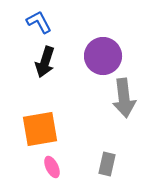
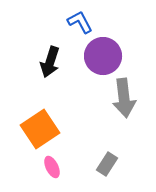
blue L-shape: moved 41 px right
black arrow: moved 5 px right
orange square: rotated 24 degrees counterclockwise
gray rectangle: rotated 20 degrees clockwise
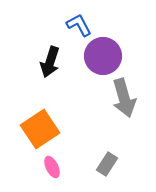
blue L-shape: moved 1 px left, 3 px down
gray arrow: rotated 9 degrees counterclockwise
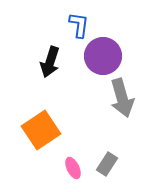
blue L-shape: rotated 36 degrees clockwise
gray arrow: moved 2 px left
orange square: moved 1 px right, 1 px down
pink ellipse: moved 21 px right, 1 px down
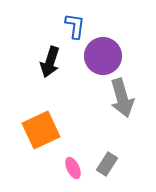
blue L-shape: moved 4 px left, 1 px down
orange square: rotated 9 degrees clockwise
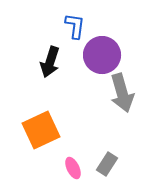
purple circle: moved 1 px left, 1 px up
gray arrow: moved 5 px up
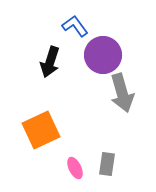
blue L-shape: rotated 44 degrees counterclockwise
purple circle: moved 1 px right
gray rectangle: rotated 25 degrees counterclockwise
pink ellipse: moved 2 px right
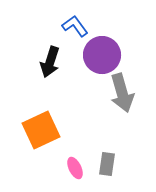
purple circle: moved 1 px left
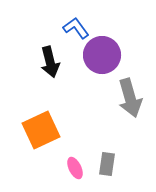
blue L-shape: moved 1 px right, 2 px down
black arrow: rotated 32 degrees counterclockwise
gray arrow: moved 8 px right, 5 px down
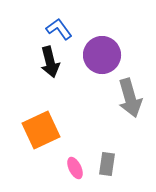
blue L-shape: moved 17 px left, 1 px down
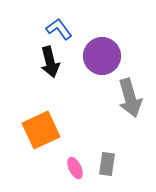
purple circle: moved 1 px down
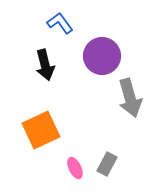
blue L-shape: moved 1 px right, 6 px up
black arrow: moved 5 px left, 3 px down
gray rectangle: rotated 20 degrees clockwise
